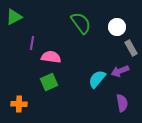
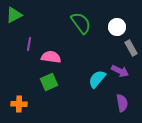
green triangle: moved 2 px up
purple line: moved 3 px left, 1 px down
purple arrow: rotated 132 degrees counterclockwise
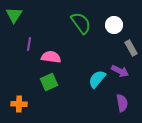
green triangle: rotated 30 degrees counterclockwise
white circle: moved 3 px left, 2 px up
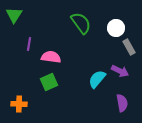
white circle: moved 2 px right, 3 px down
gray rectangle: moved 2 px left, 1 px up
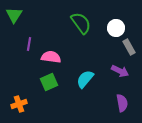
cyan semicircle: moved 12 px left
orange cross: rotated 21 degrees counterclockwise
